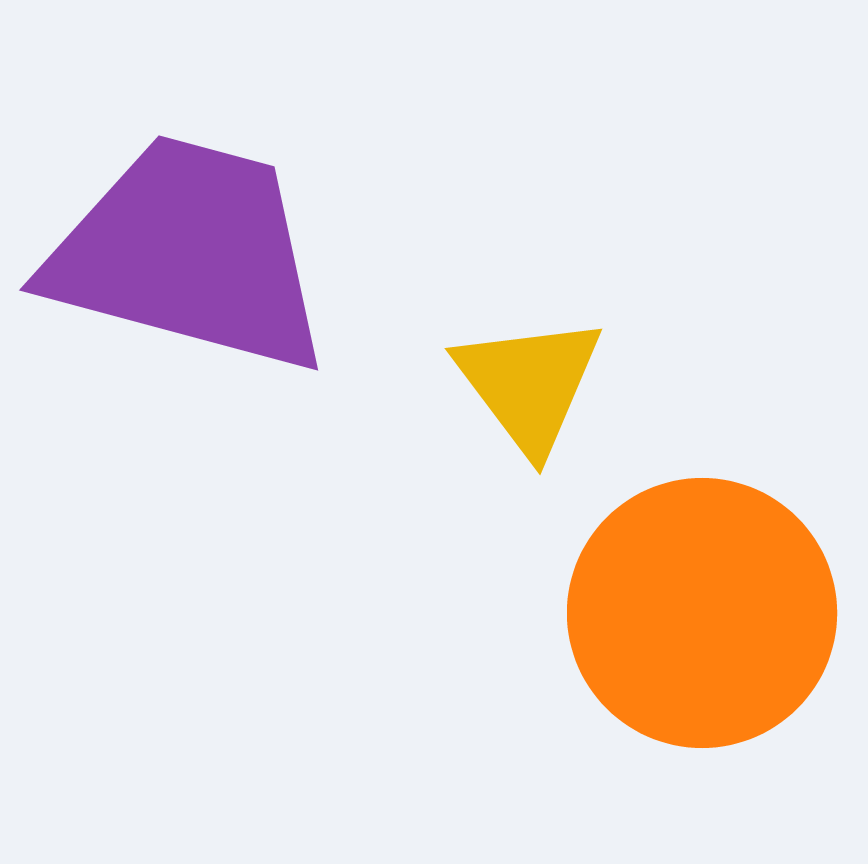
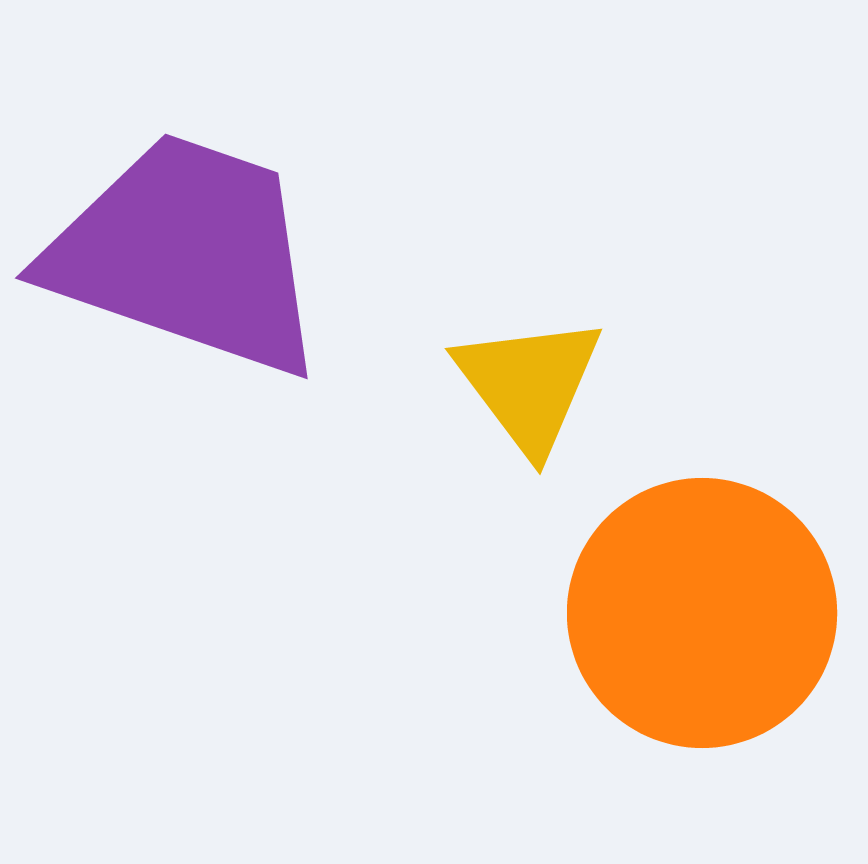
purple trapezoid: moved 2 px left; rotated 4 degrees clockwise
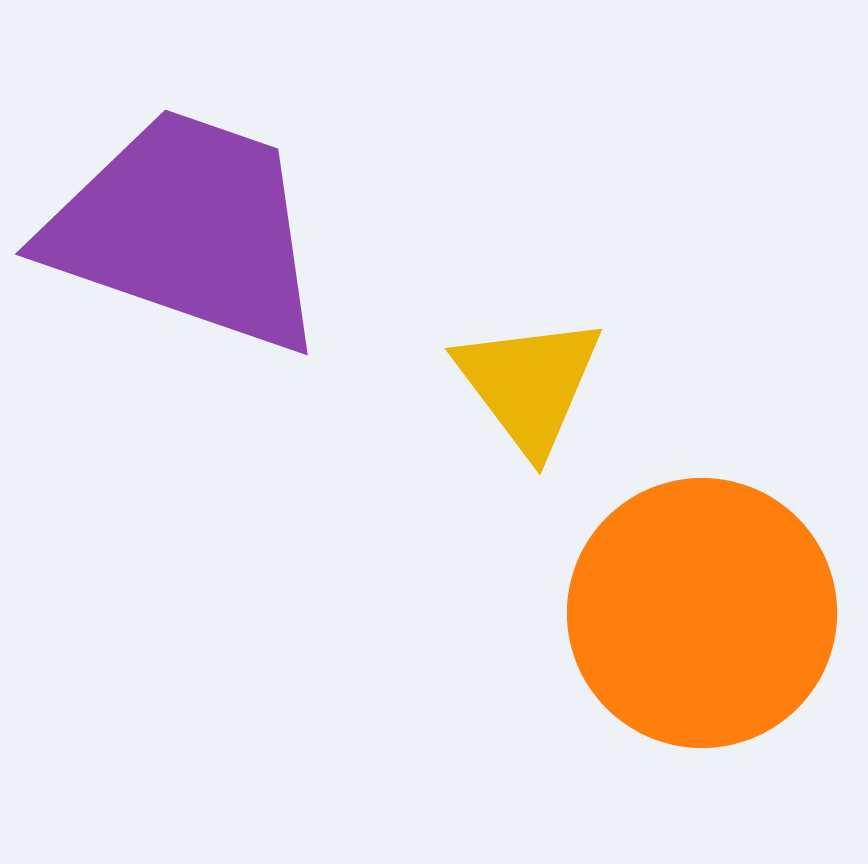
purple trapezoid: moved 24 px up
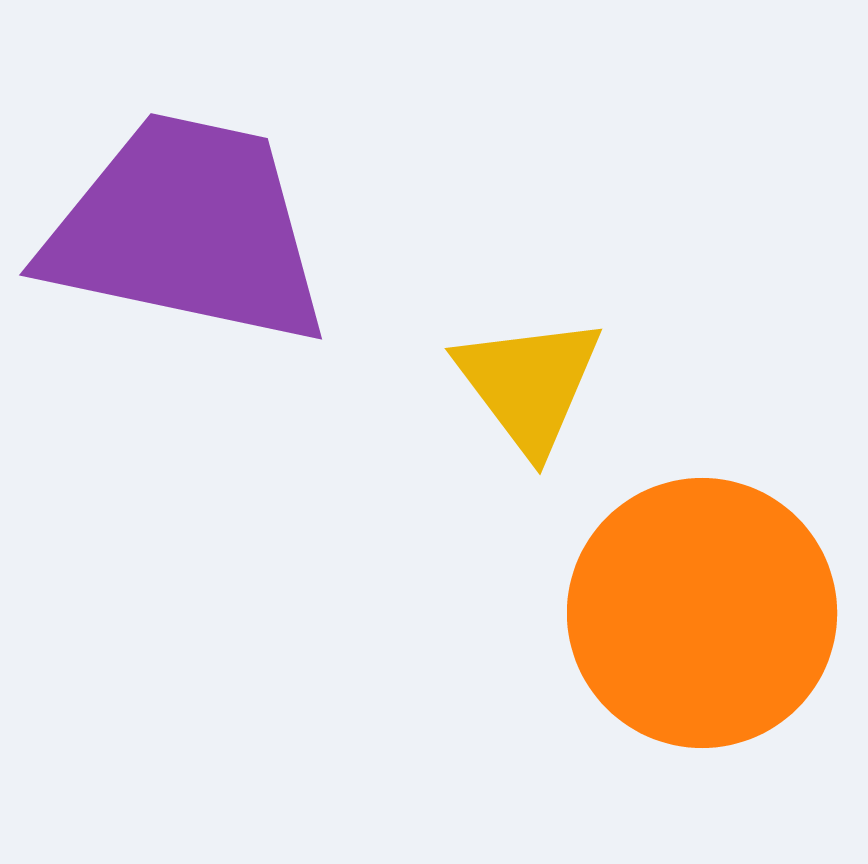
purple trapezoid: rotated 7 degrees counterclockwise
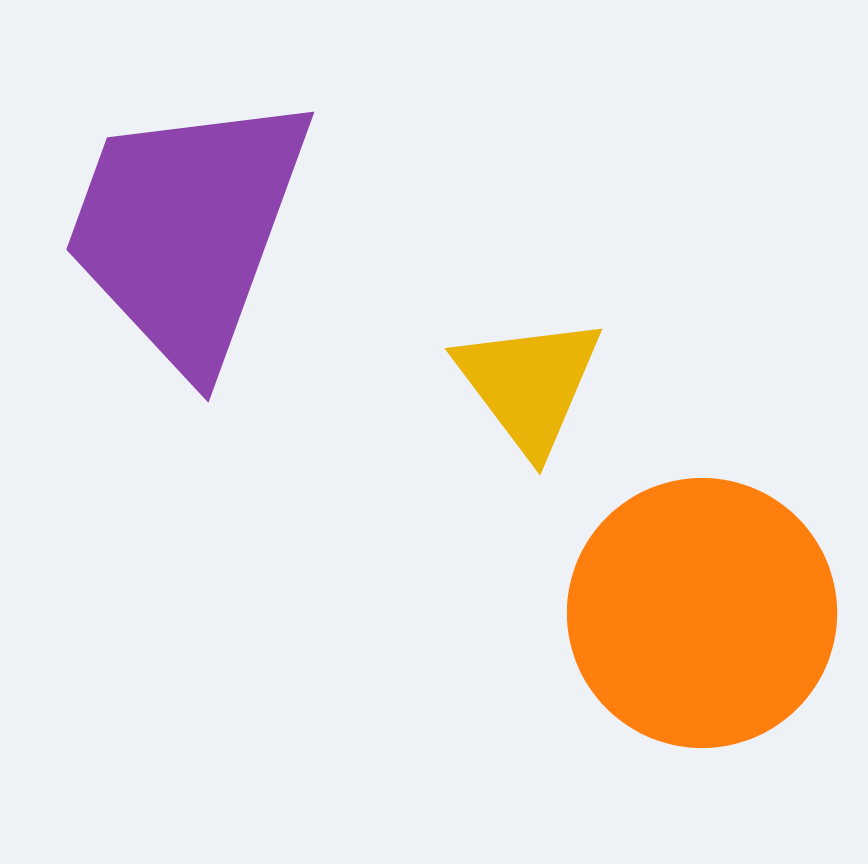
purple trapezoid: rotated 82 degrees counterclockwise
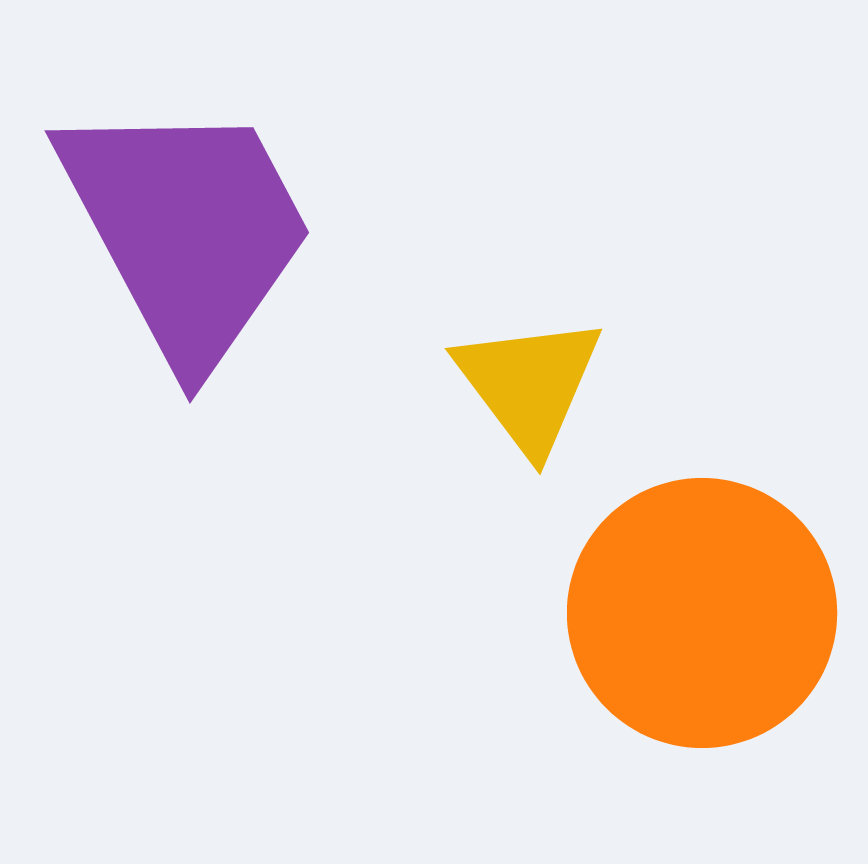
purple trapezoid: rotated 132 degrees clockwise
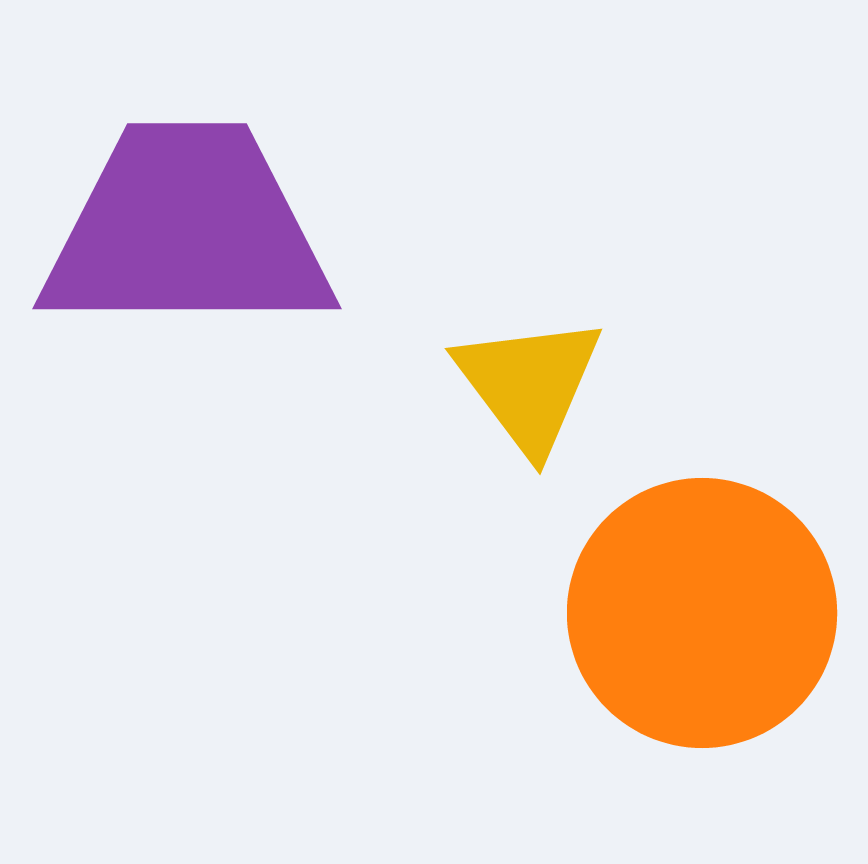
purple trapezoid: rotated 62 degrees counterclockwise
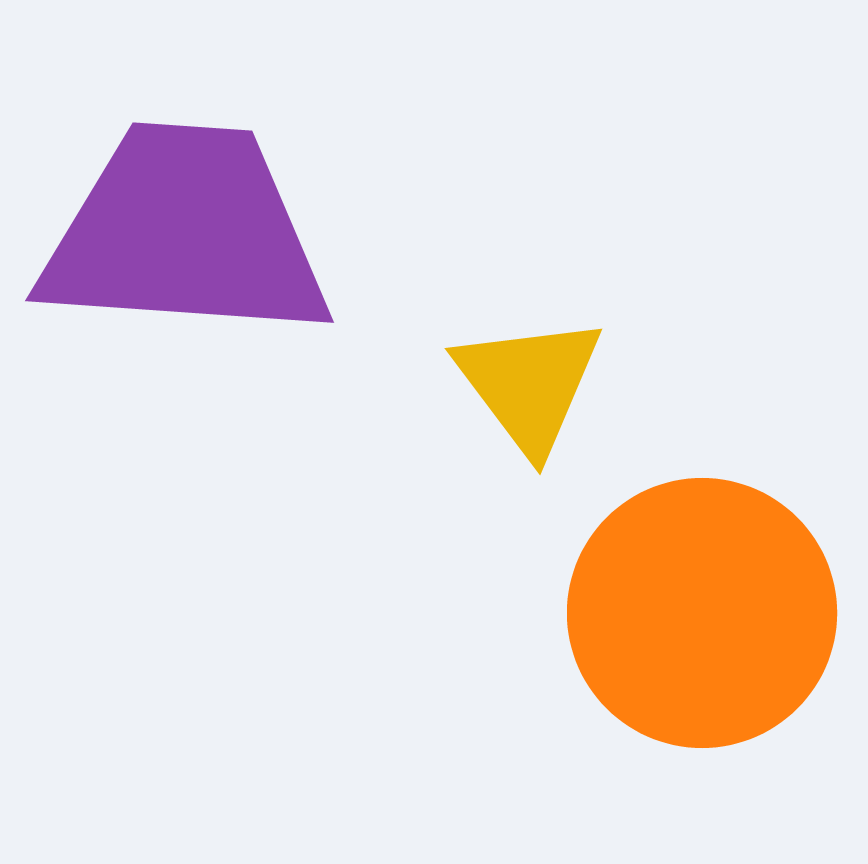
purple trapezoid: moved 2 px left, 3 px down; rotated 4 degrees clockwise
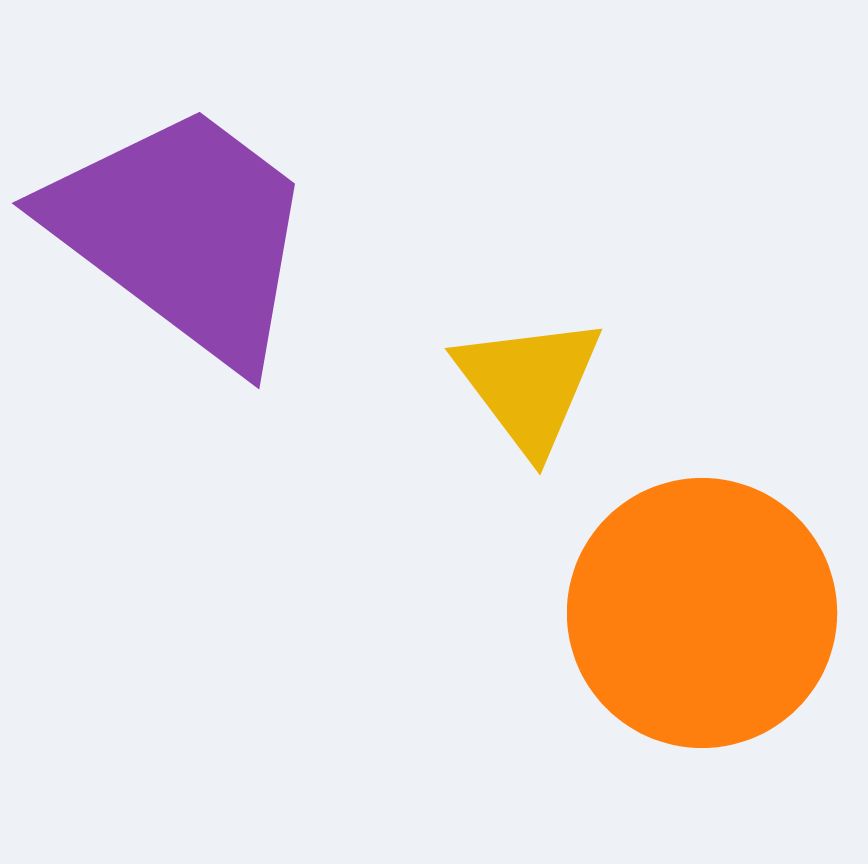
purple trapezoid: moved 2 px left; rotated 33 degrees clockwise
